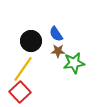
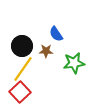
black circle: moved 9 px left, 5 px down
brown star: moved 12 px left
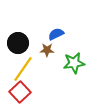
blue semicircle: rotated 98 degrees clockwise
black circle: moved 4 px left, 3 px up
brown star: moved 1 px right, 1 px up
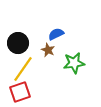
brown star: moved 1 px right; rotated 24 degrees clockwise
red square: rotated 25 degrees clockwise
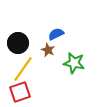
green star: rotated 20 degrees clockwise
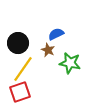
green star: moved 4 px left
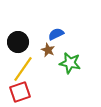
black circle: moved 1 px up
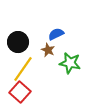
red square: rotated 30 degrees counterclockwise
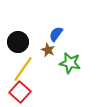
blue semicircle: rotated 28 degrees counterclockwise
